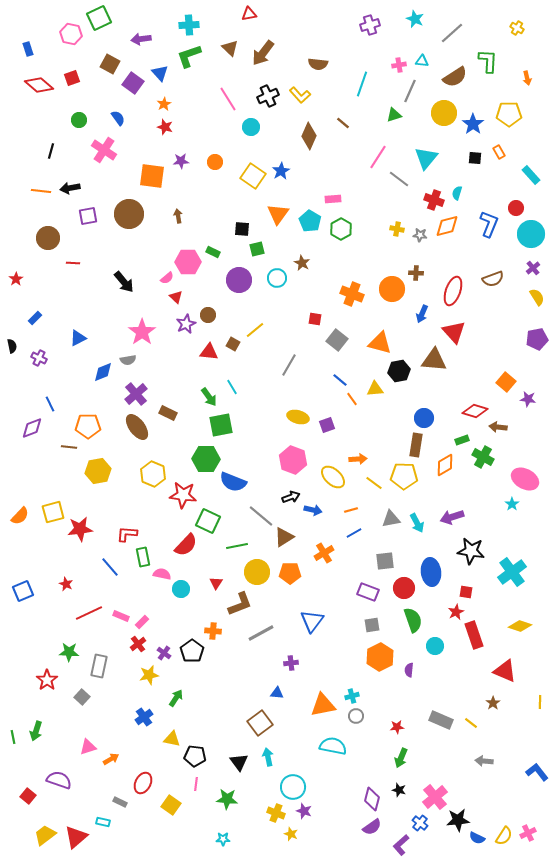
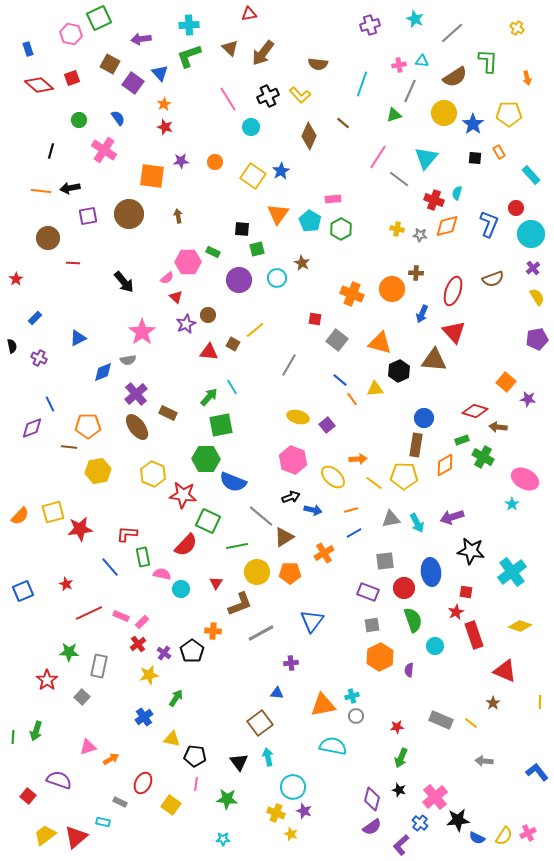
black hexagon at (399, 371): rotated 15 degrees counterclockwise
green arrow at (209, 397): rotated 102 degrees counterclockwise
purple square at (327, 425): rotated 21 degrees counterclockwise
green line at (13, 737): rotated 16 degrees clockwise
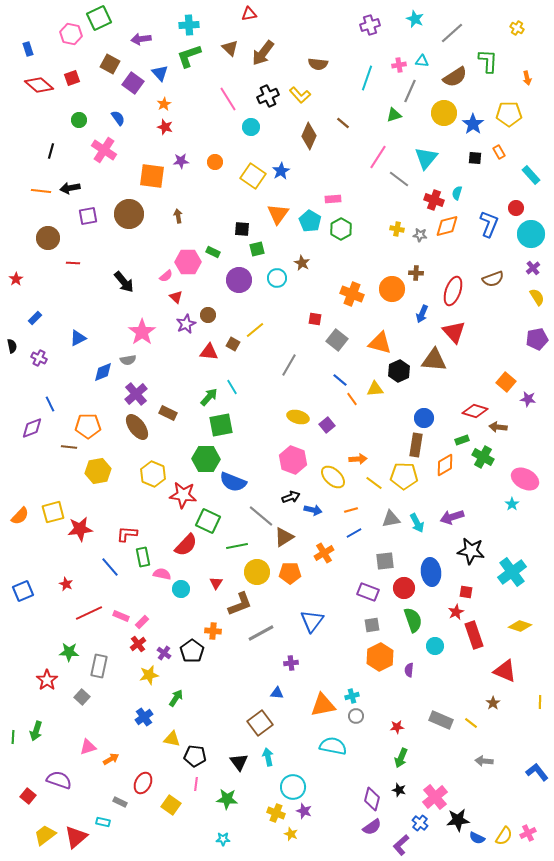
cyan line at (362, 84): moved 5 px right, 6 px up
pink semicircle at (167, 278): moved 1 px left, 2 px up
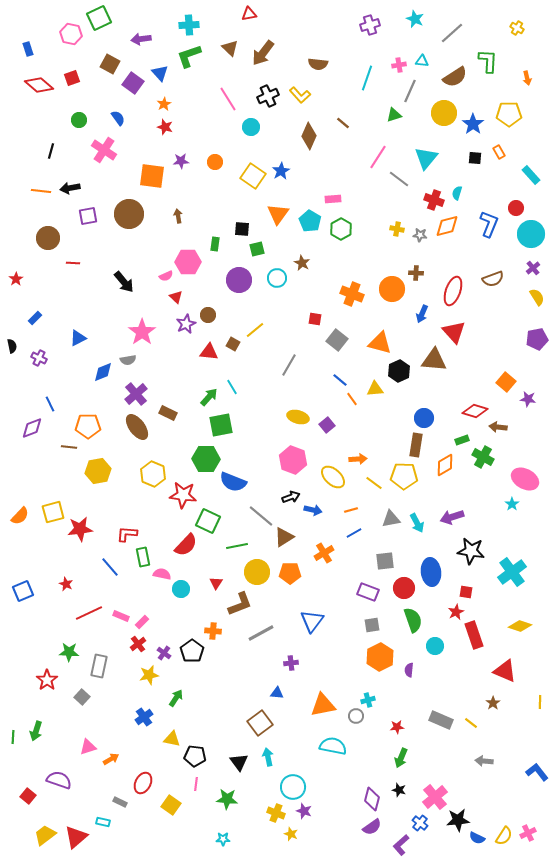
green rectangle at (213, 252): moved 2 px right, 8 px up; rotated 72 degrees clockwise
pink semicircle at (166, 276): rotated 16 degrees clockwise
cyan cross at (352, 696): moved 16 px right, 4 px down
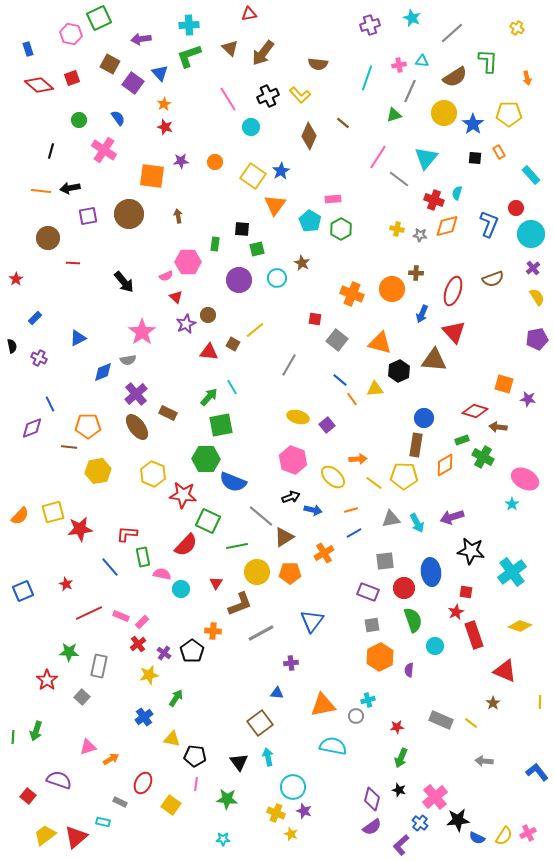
cyan star at (415, 19): moved 3 px left, 1 px up
orange triangle at (278, 214): moved 3 px left, 9 px up
orange square at (506, 382): moved 2 px left, 2 px down; rotated 24 degrees counterclockwise
